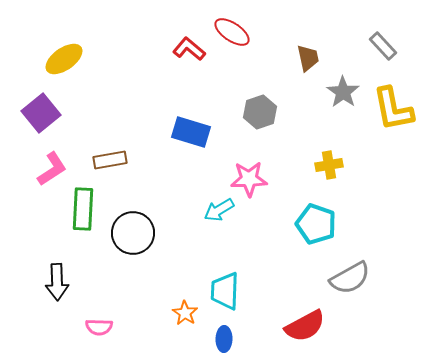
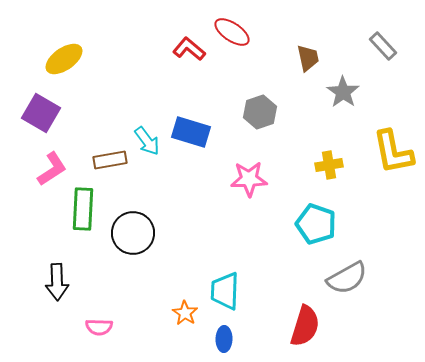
yellow L-shape: moved 43 px down
purple square: rotated 21 degrees counterclockwise
cyan arrow: moved 72 px left, 69 px up; rotated 96 degrees counterclockwise
gray semicircle: moved 3 px left
red semicircle: rotated 45 degrees counterclockwise
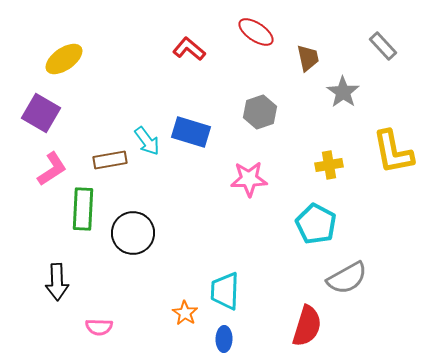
red ellipse: moved 24 px right
cyan pentagon: rotated 9 degrees clockwise
red semicircle: moved 2 px right
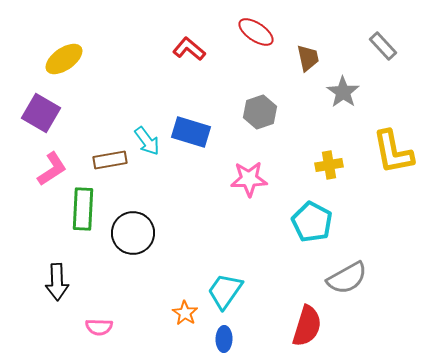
cyan pentagon: moved 4 px left, 2 px up
cyan trapezoid: rotated 33 degrees clockwise
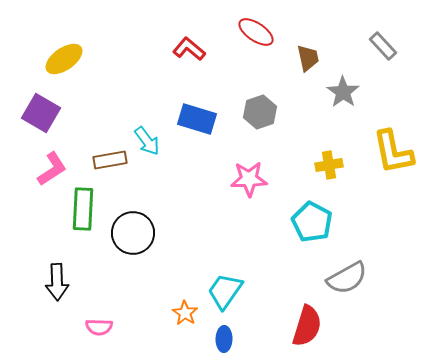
blue rectangle: moved 6 px right, 13 px up
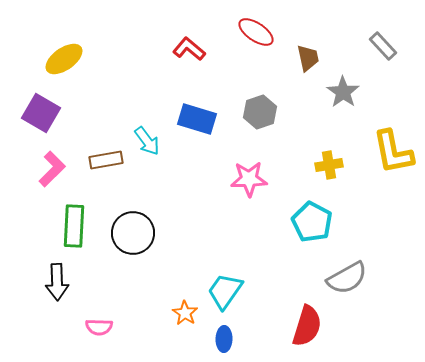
brown rectangle: moved 4 px left
pink L-shape: rotated 12 degrees counterclockwise
green rectangle: moved 9 px left, 17 px down
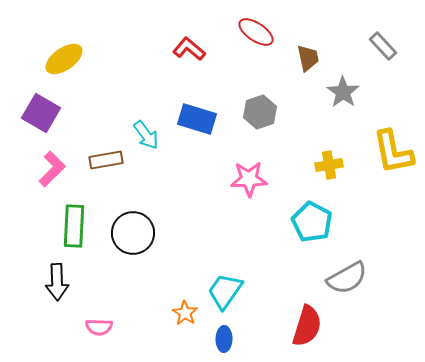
cyan arrow: moved 1 px left, 6 px up
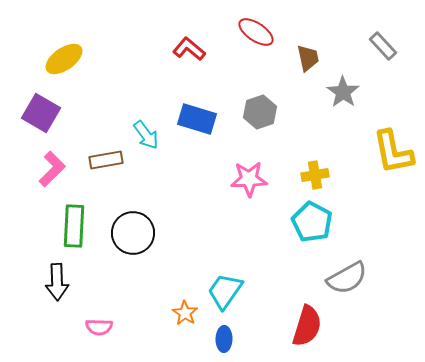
yellow cross: moved 14 px left, 10 px down
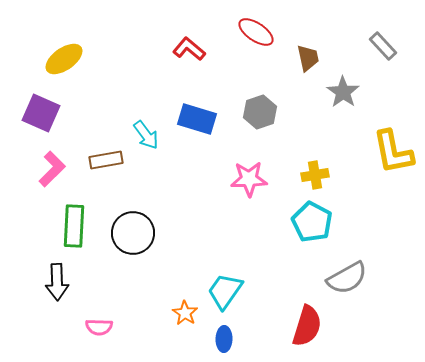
purple square: rotated 6 degrees counterclockwise
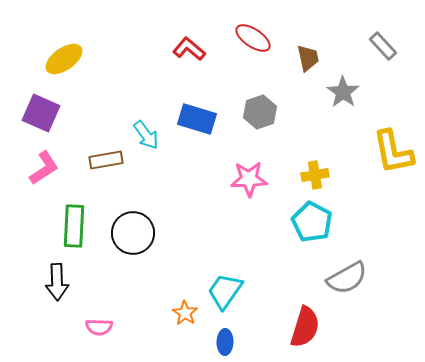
red ellipse: moved 3 px left, 6 px down
pink L-shape: moved 8 px left, 1 px up; rotated 12 degrees clockwise
red semicircle: moved 2 px left, 1 px down
blue ellipse: moved 1 px right, 3 px down
